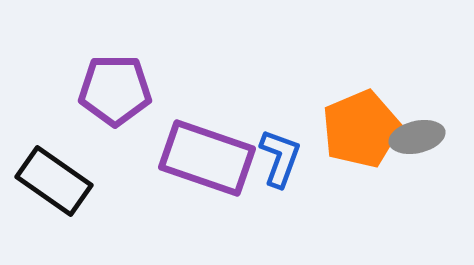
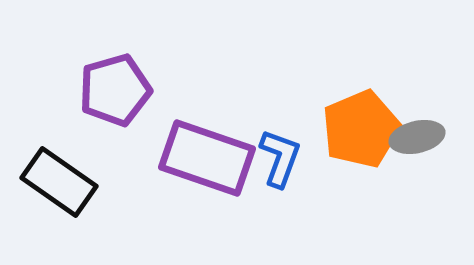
purple pentagon: rotated 16 degrees counterclockwise
black rectangle: moved 5 px right, 1 px down
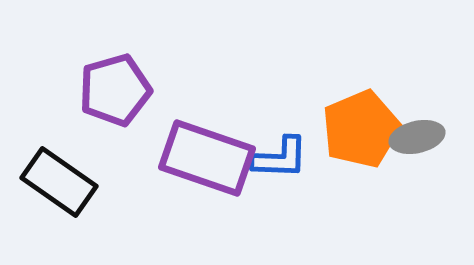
blue L-shape: rotated 72 degrees clockwise
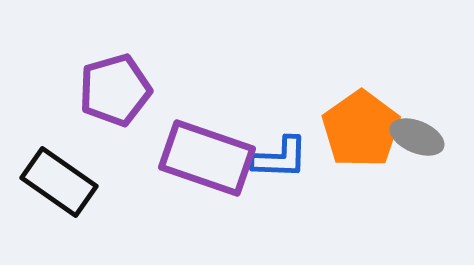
orange pentagon: rotated 12 degrees counterclockwise
gray ellipse: rotated 36 degrees clockwise
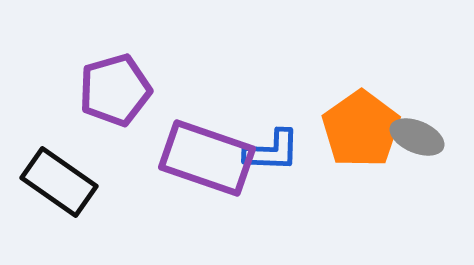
blue L-shape: moved 8 px left, 7 px up
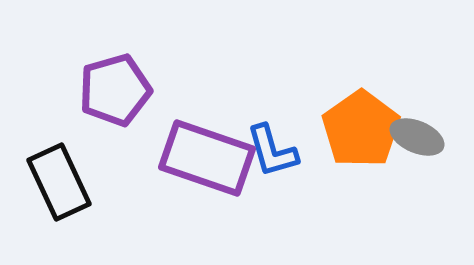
blue L-shape: rotated 72 degrees clockwise
black rectangle: rotated 30 degrees clockwise
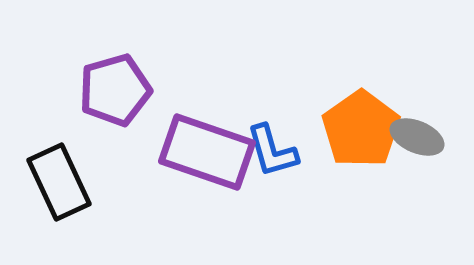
purple rectangle: moved 6 px up
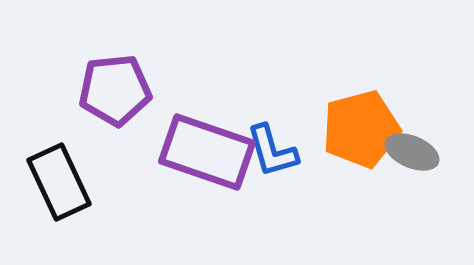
purple pentagon: rotated 10 degrees clockwise
orange pentagon: rotated 20 degrees clockwise
gray ellipse: moved 5 px left, 15 px down
